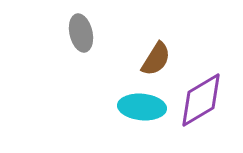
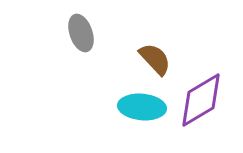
gray ellipse: rotated 6 degrees counterclockwise
brown semicircle: moved 1 px left; rotated 75 degrees counterclockwise
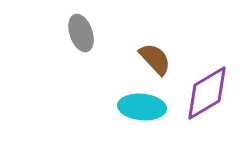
purple diamond: moved 6 px right, 7 px up
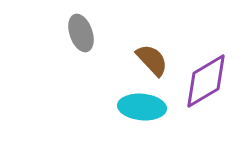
brown semicircle: moved 3 px left, 1 px down
purple diamond: moved 1 px left, 12 px up
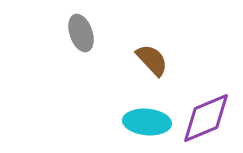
purple diamond: moved 37 px down; rotated 8 degrees clockwise
cyan ellipse: moved 5 px right, 15 px down
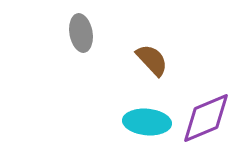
gray ellipse: rotated 9 degrees clockwise
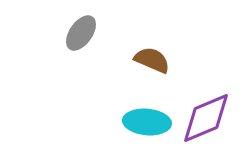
gray ellipse: rotated 45 degrees clockwise
brown semicircle: rotated 24 degrees counterclockwise
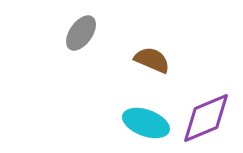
cyan ellipse: moved 1 px left, 1 px down; rotated 15 degrees clockwise
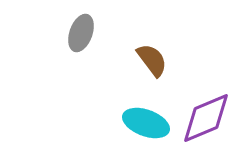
gray ellipse: rotated 15 degrees counterclockwise
brown semicircle: rotated 30 degrees clockwise
